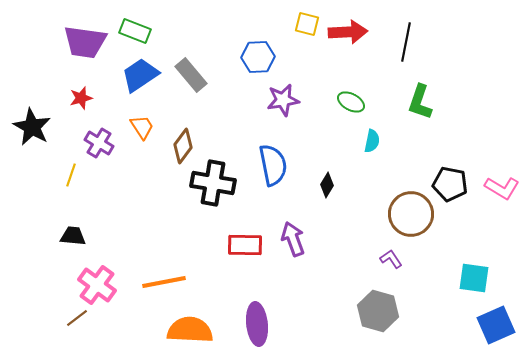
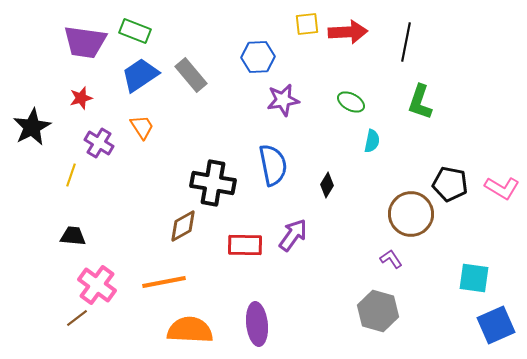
yellow square: rotated 20 degrees counterclockwise
black star: rotated 15 degrees clockwise
brown diamond: moved 80 px down; rotated 24 degrees clockwise
purple arrow: moved 4 px up; rotated 56 degrees clockwise
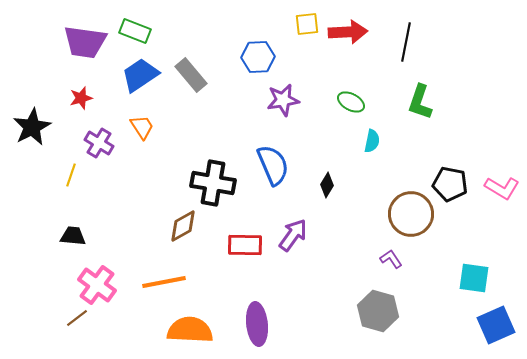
blue semicircle: rotated 12 degrees counterclockwise
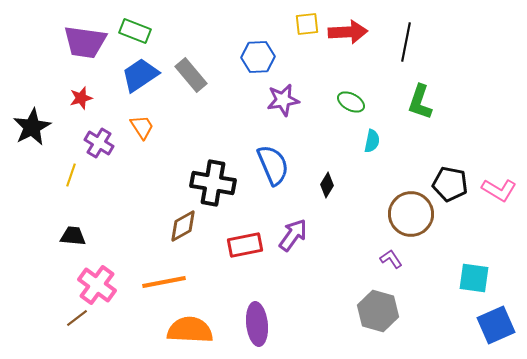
pink L-shape: moved 3 px left, 2 px down
red rectangle: rotated 12 degrees counterclockwise
